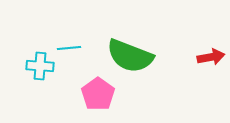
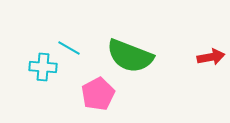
cyan line: rotated 35 degrees clockwise
cyan cross: moved 3 px right, 1 px down
pink pentagon: rotated 8 degrees clockwise
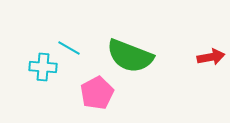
pink pentagon: moved 1 px left, 1 px up
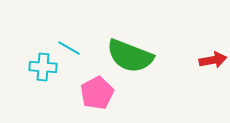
red arrow: moved 2 px right, 3 px down
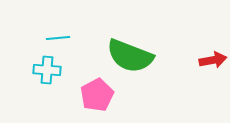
cyan line: moved 11 px left, 10 px up; rotated 35 degrees counterclockwise
cyan cross: moved 4 px right, 3 px down
pink pentagon: moved 2 px down
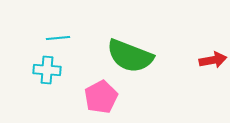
pink pentagon: moved 4 px right, 2 px down
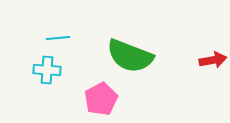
pink pentagon: moved 2 px down
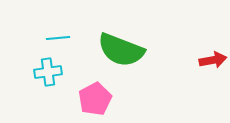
green semicircle: moved 9 px left, 6 px up
cyan cross: moved 1 px right, 2 px down; rotated 12 degrees counterclockwise
pink pentagon: moved 6 px left
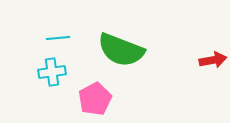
cyan cross: moved 4 px right
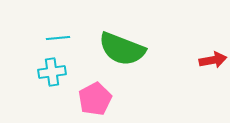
green semicircle: moved 1 px right, 1 px up
